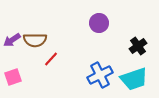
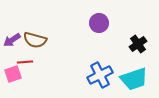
brown semicircle: rotated 15 degrees clockwise
black cross: moved 2 px up
red line: moved 26 px left, 3 px down; rotated 42 degrees clockwise
pink square: moved 3 px up
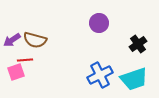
red line: moved 2 px up
pink square: moved 3 px right, 2 px up
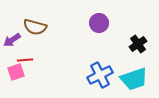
brown semicircle: moved 13 px up
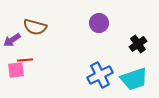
pink square: moved 2 px up; rotated 12 degrees clockwise
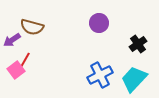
brown semicircle: moved 3 px left
red line: rotated 56 degrees counterclockwise
pink square: rotated 30 degrees counterclockwise
cyan trapezoid: rotated 152 degrees clockwise
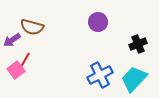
purple circle: moved 1 px left, 1 px up
black cross: rotated 12 degrees clockwise
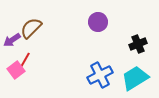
brown semicircle: moved 1 px left, 1 px down; rotated 120 degrees clockwise
cyan trapezoid: moved 1 px right, 1 px up; rotated 16 degrees clockwise
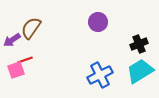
brown semicircle: rotated 10 degrees counterclockwise
black cross: moved 1 px right
red line: rotated 42 degrees clockwise
pink square: rotated 18 degrees clockwise
cyan trapezoid: moved 5 px right, 7 px up
